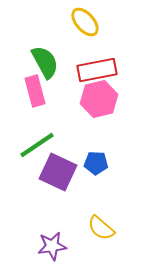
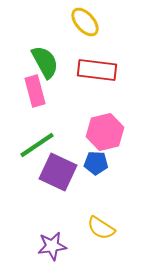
red rectangle: rotated 18 degrees clockwise
pink hexagon: moved 6 px right, 33 px down
yellow semicircle: rotated 8 degrees counterclockwise
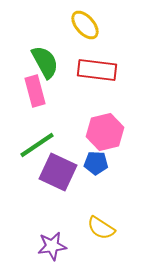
yellow ellipse: moved 3 px down
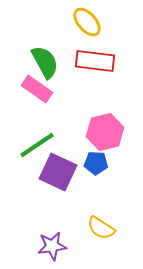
yellow ellipse: moved 2 px right, 3 px up
red rectangle: moved 2 px left, 9 px up
pink rectangle: moved 2 px right, 2 px up; rotated 40 degrees counterclockwise
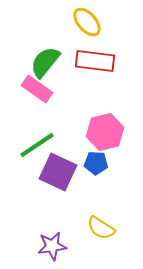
green semicircle: rotated 112 degrees counterclockwise
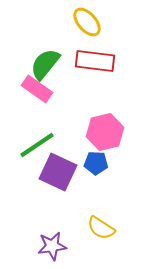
green semicircle: moved 2 px down
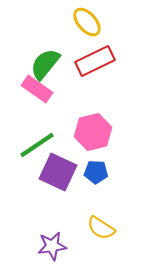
red rectangle: rotated 33 degrees counterclockwise
pink hexagon: moved 12 px left
blue pentagon: moved 9 px down
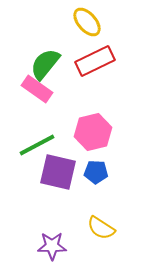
green line: rotated 6 degrees clockwise
purple square: rotated 12 degrees counterclockwise
purple star: rotated 8 degrees clockwise
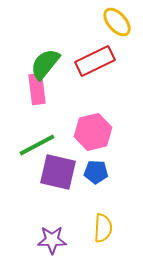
yellow ellipse: moved 30 px right
pink rectangle: rotated 48 degrees clockwise
yellow semicircle: moved 2 px right; rotated 120 degrees counterclockwise
purple star: moved 6 px up
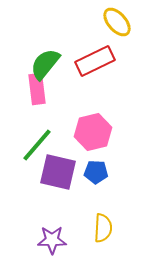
green line: rotated 21 degrees counterclockwise
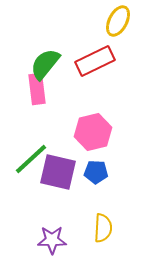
yellow ellipse: moved 1 px right, 1 px up; rotated 68 degrees clockwise
green line: moved 6 px left, 14 px down; rotated 6 degrees clockwise
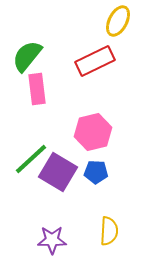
green semicircle: moved 18 px left, 8 px up
purple square: rotated 18 degrees clockwise
yellow semicircle: moved 6 px right, 3 px down
